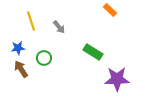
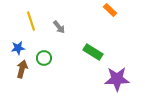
brown arrow: moved 1 px right; rotated 48 degrees clockwise
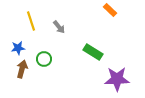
green circle: moved 1 px down
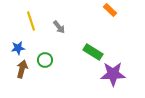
green circle: moved 1 px right, 1 px down
purple star: moved 4 px left, 5 px up
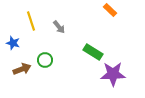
blue star: moved 5 px left, 5 px up; rotated 24 degrees clockwise
brown arrow: rotated 54 degrees clockwise
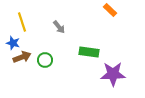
yellow line: moved 9 px left, 1 px down
green rectangle: moved 4 px left; rotated 24 degrees counterclockwise
brown arrow: moved 12 px up
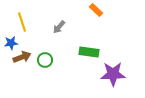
orange rectangle: moved 14 px left
gray arrow: rotated 80 degrees clockwise
blue star: moved 2 px left; rotated 24 degrees counterclockwise
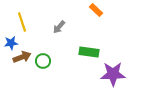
green circle: moved 2 px left, 1 px down
